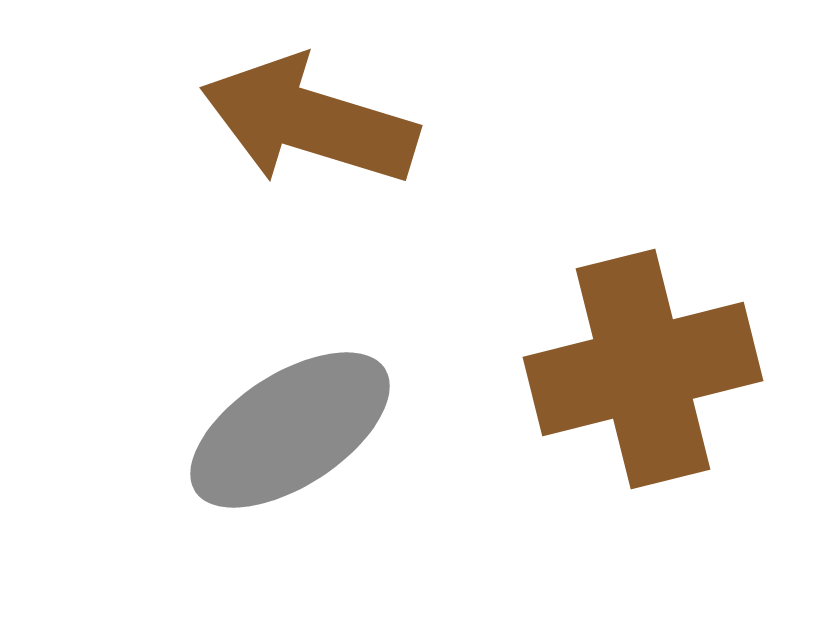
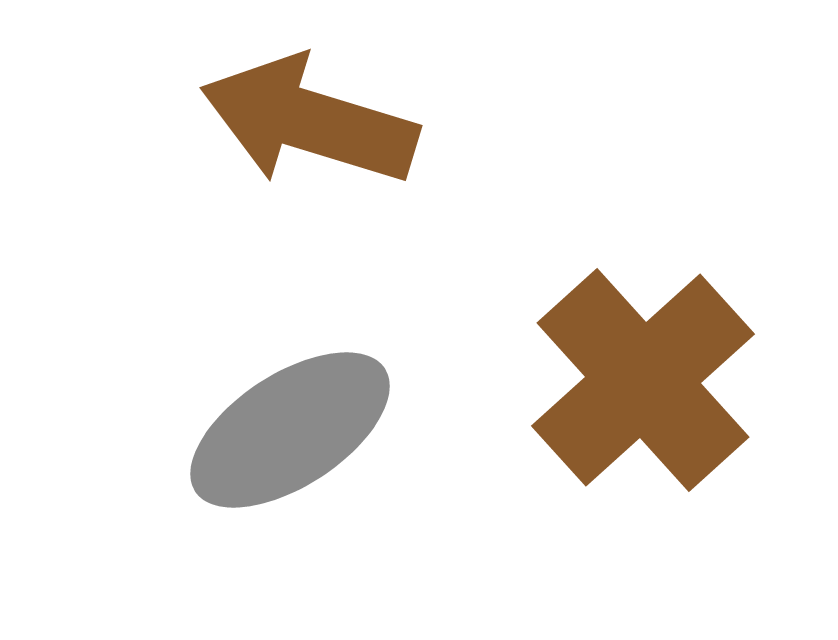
brown cross: moved 11 px down; rotated 28 degrees counterclockwise
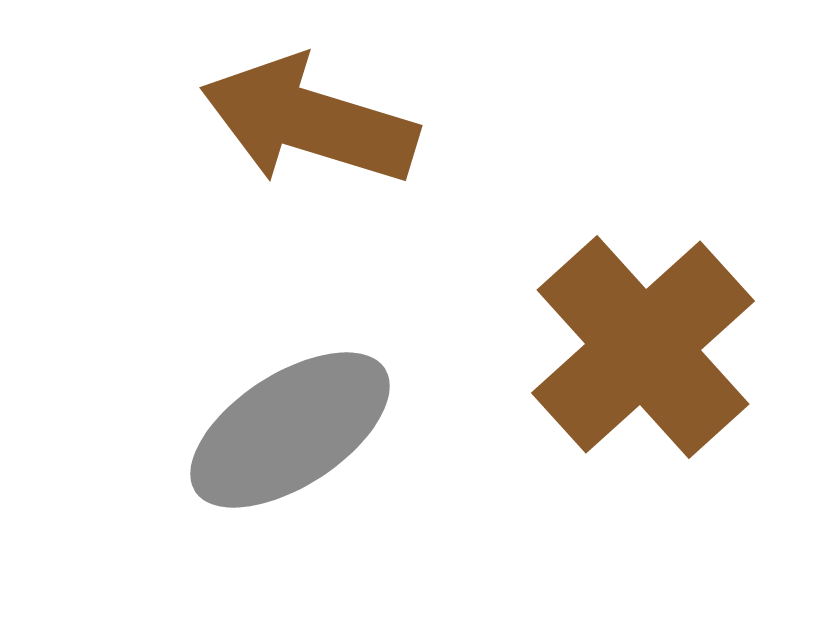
brown cross: moved 33 px up
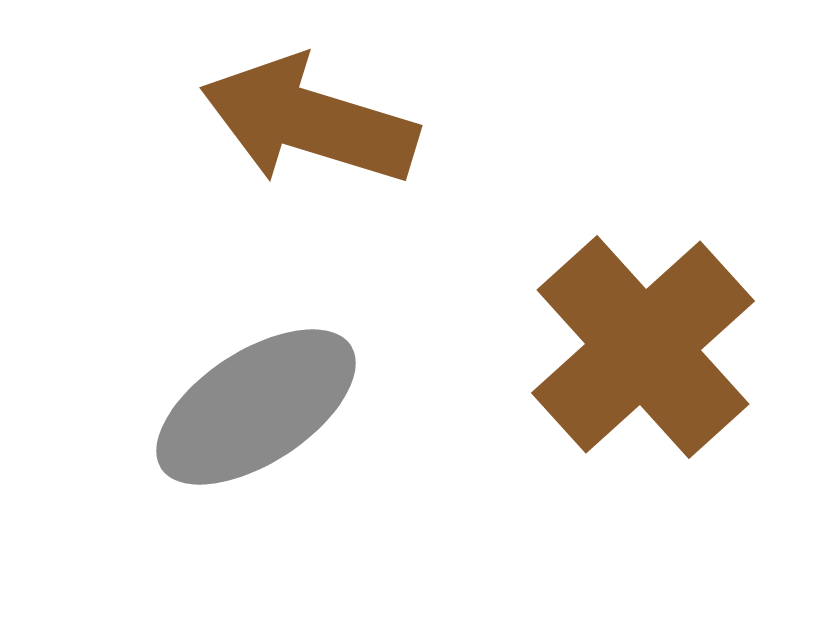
gray ellipse: moved 34 px left, 23 px up
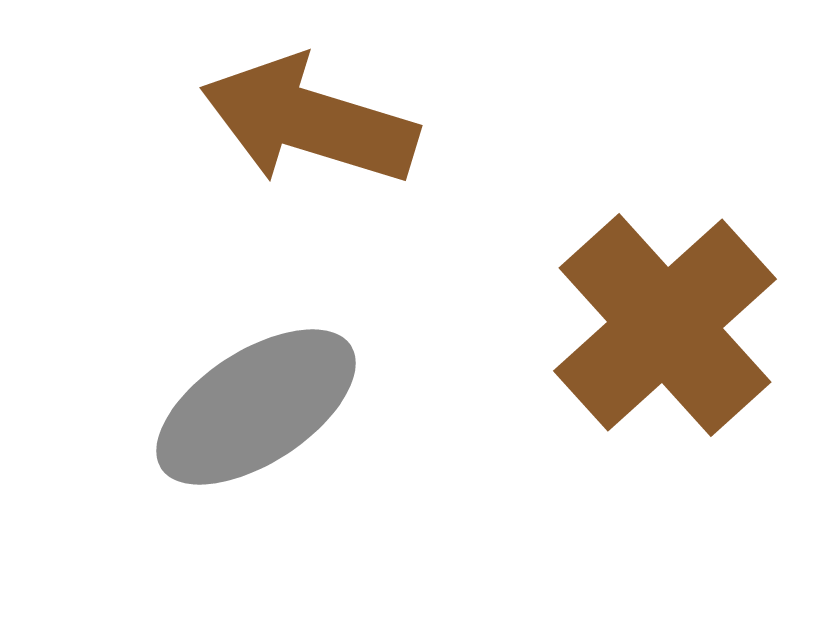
brown cross: moved 22 px right, 22 px up
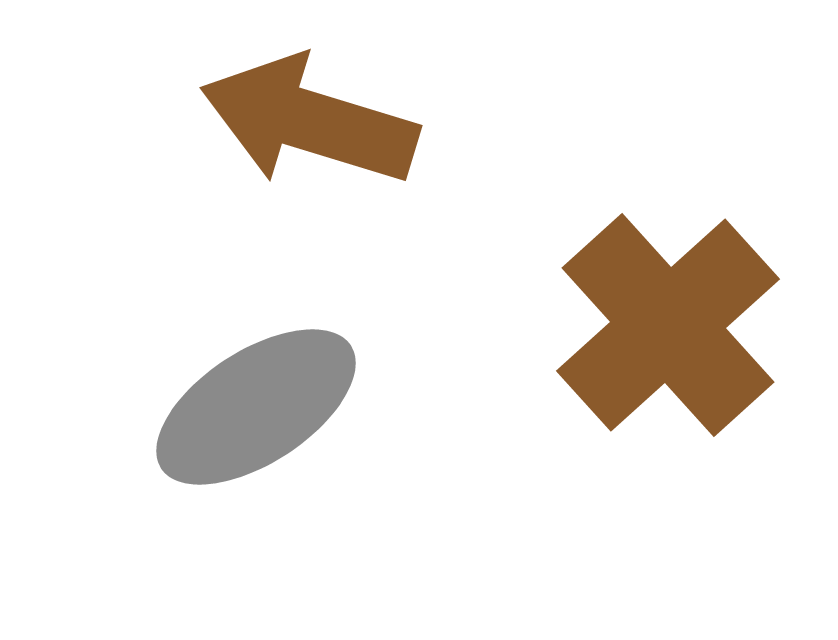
brown cross: moved 3 px right
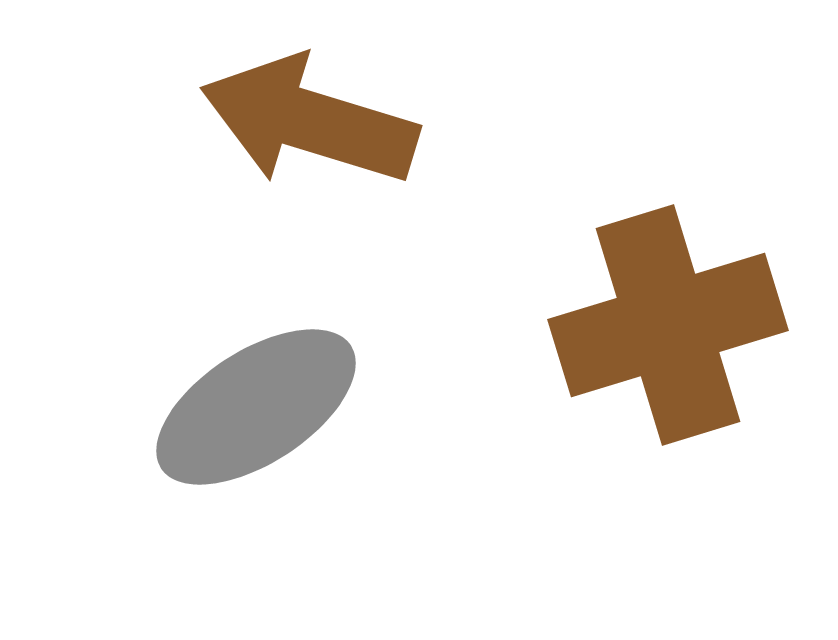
brown cross: rotated 25 degrees clockwise
